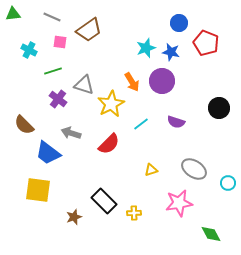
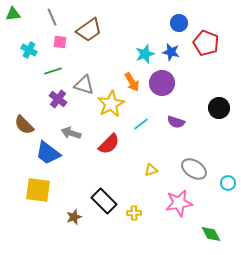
gray line: rotated 42 degrees clockwise
cyan star: moved 1 px left, 6 px down
purple circle: moved 2 px down
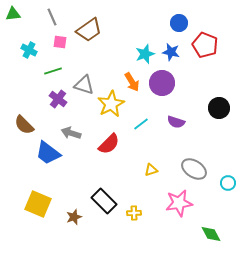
red pentagon: moved 1 px left, 2 px down
yellow square: moved 14 px down; rotated 16 degrees clockwise
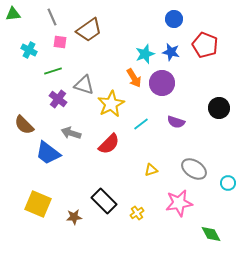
blue circle: moved 5 px left, 4 px up
orange arrow: moved 2 px right, 4 px up
yellow cross: moved 3 px right; rotated 32 degrees counterclockwise
brown star: rotated 14 degrees clockwise
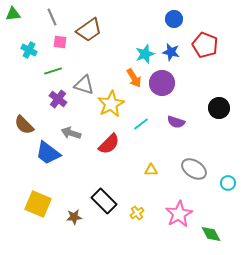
yellow triangle: rotated 16 degrees clockwise
pink star: moved 11 px down; rotated 20 degrees counterclockwise
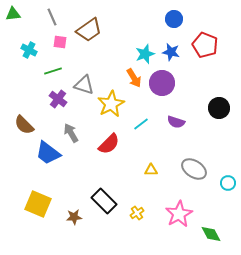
gray arrow: rotated 42 degrees clockwise
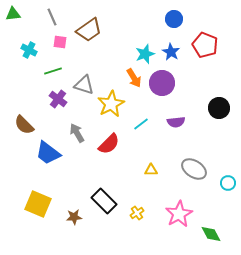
blue star: rotated 18 degrees clockwise
purple semicircle: rotated 24 degrees counterclockwise
gray arrow: moved 6 px right
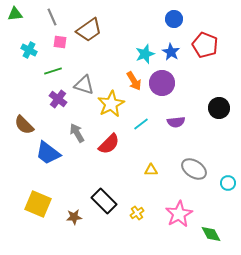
green triangle: moved 2 px right
orange arrow: moved 3 px down
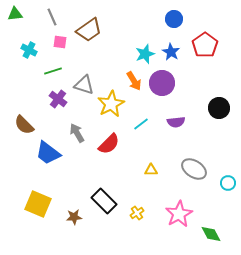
red pentagon: rotated 15 degrees clockwise
